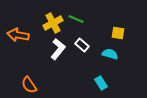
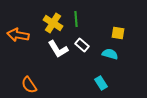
green line: rotated 63 degrees clockwise
yellow cross: rotated 30 degrees counterclockwise
white L-shape: rotated 110 degrees clockwise
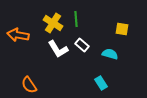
yellow square: moved 4 px right, 4 px up
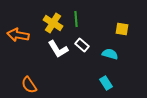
cyan rectangle: moved 5 px right
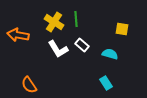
yellow cross: moved 1 px right, 1 px up
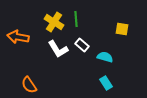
orange arrow: moved 2 px down
cyan semicircle: moved 5 px left, 3 px down
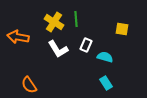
white rectangle: moved 4 px right; rotated 72 degrees clockwise
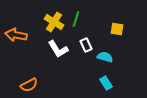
green line: rotated 21 degrees clockwise
yellow square: moved 5 px left
orange arrow: moved 2 px left, 2 px up
white rectangle: rotated 48 degrees counterclockwise
orange semicircle: rotated 84 degrees counterclockwise
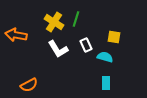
yellow square: moved 3 px left, 8 px down
cyan rectangle: rotated 32 degrees clockwise
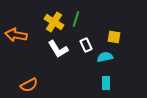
cyan semicircle: rotated 28 degrees counterclockwise
